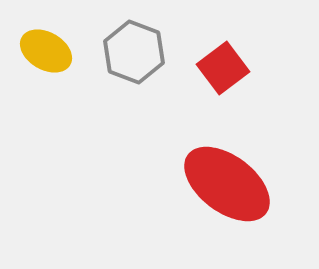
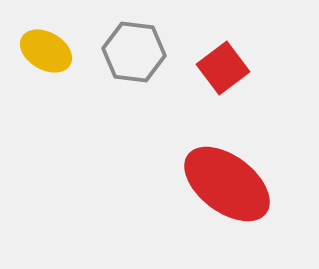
gray hexagon: rotated 14 degrees counterclockwise
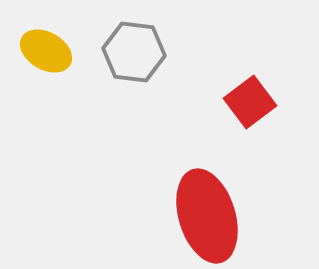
red square: moved 27 px right, 34 px down
red ellipse: moved 20 px left, 32 px down; rotated 36 degrees clockwise
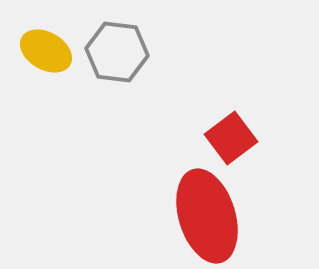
gray hexagon: moved 17 px left
red square: moved 19 px left, 36 px down
